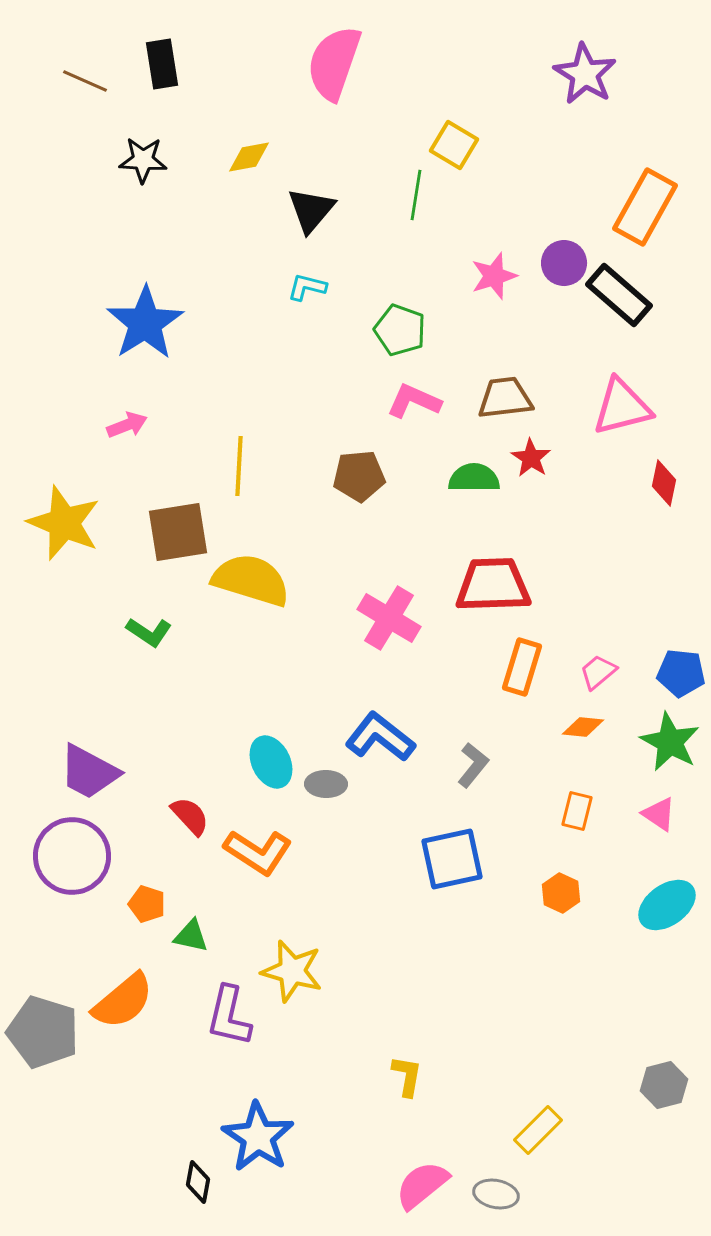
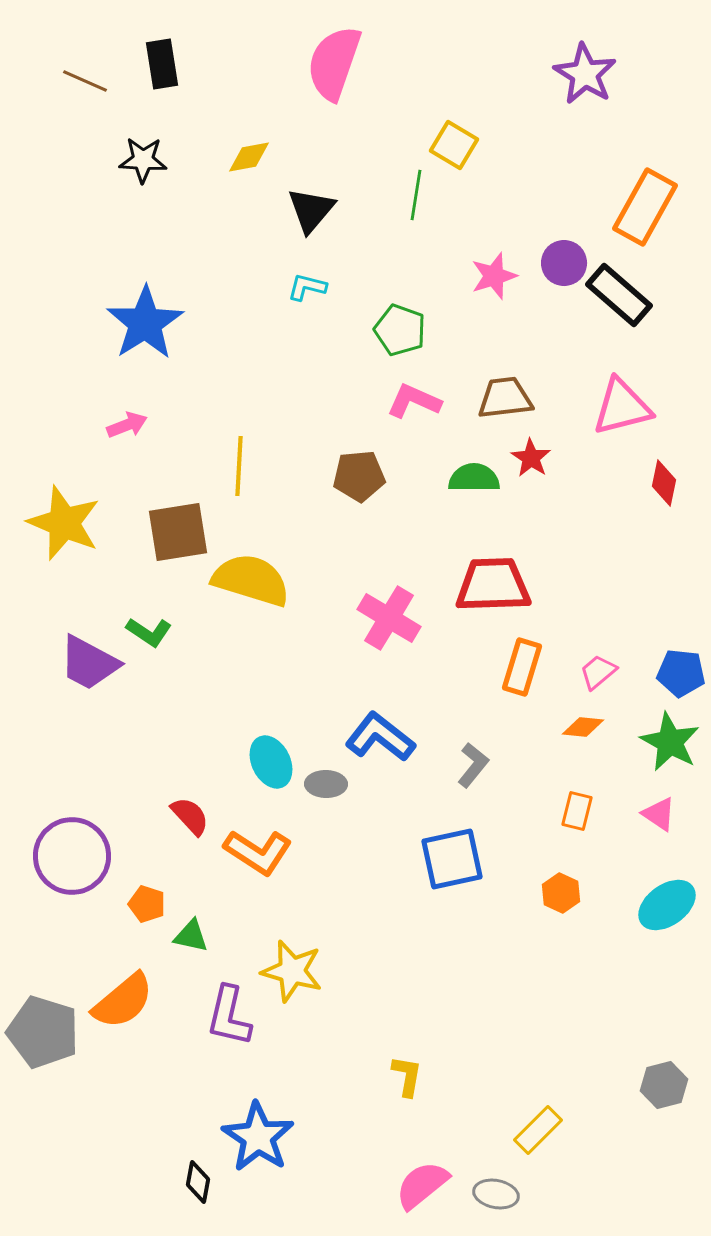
purple trapezoid at (89, 772): moved 109 px up
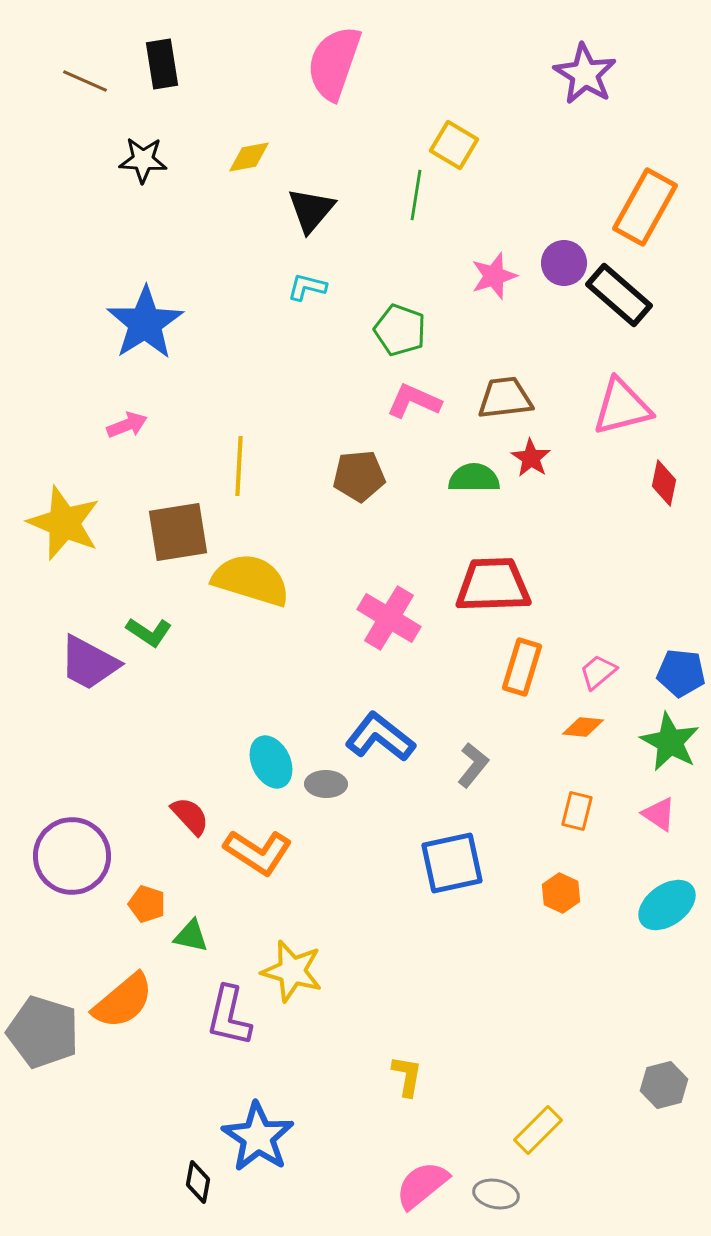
blue square at (452, 859): moved 4 px down
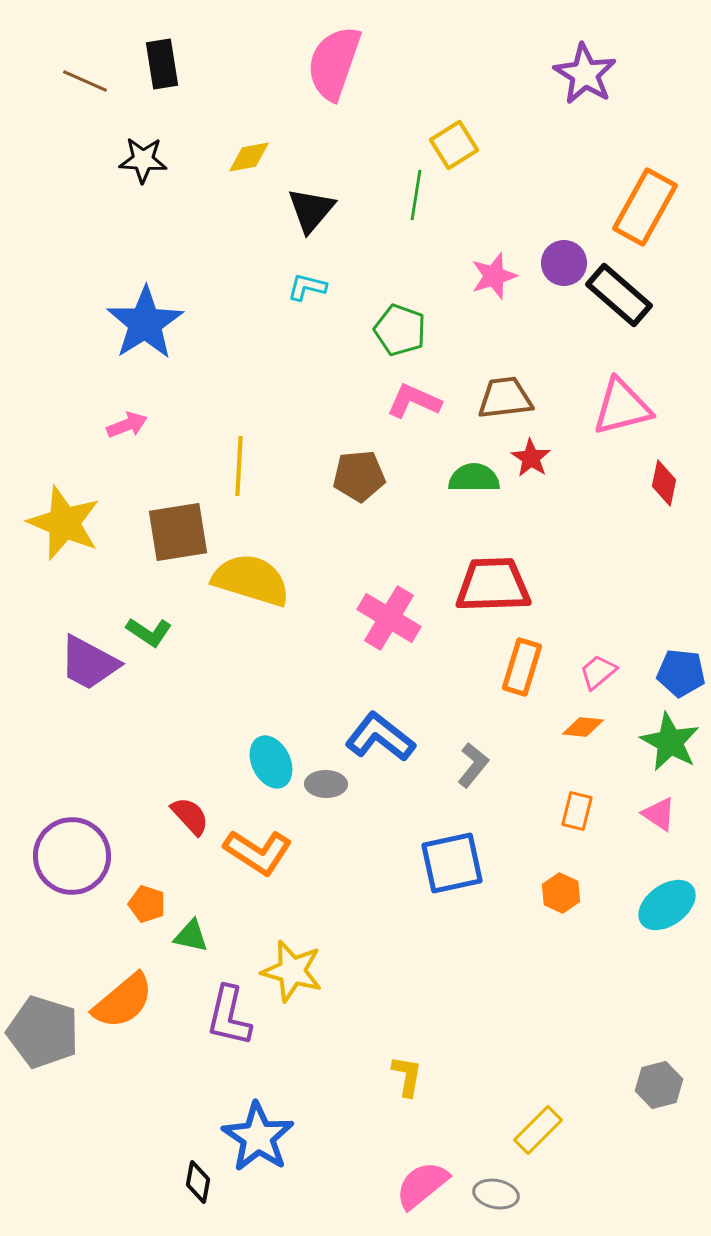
yellow square at (454, 145): rotated 27 degrees clockwise
gray hexagon at (664, 1085): moved 5 px left
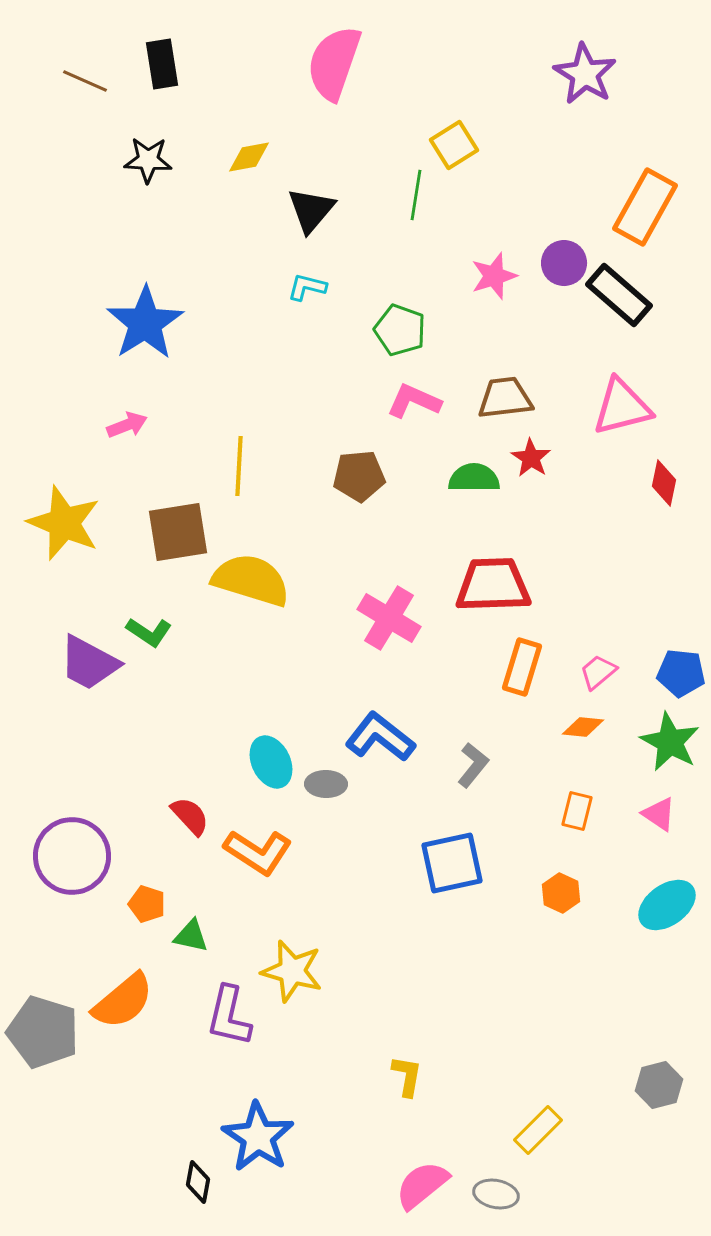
black star at (143, 160): moved 5 px right
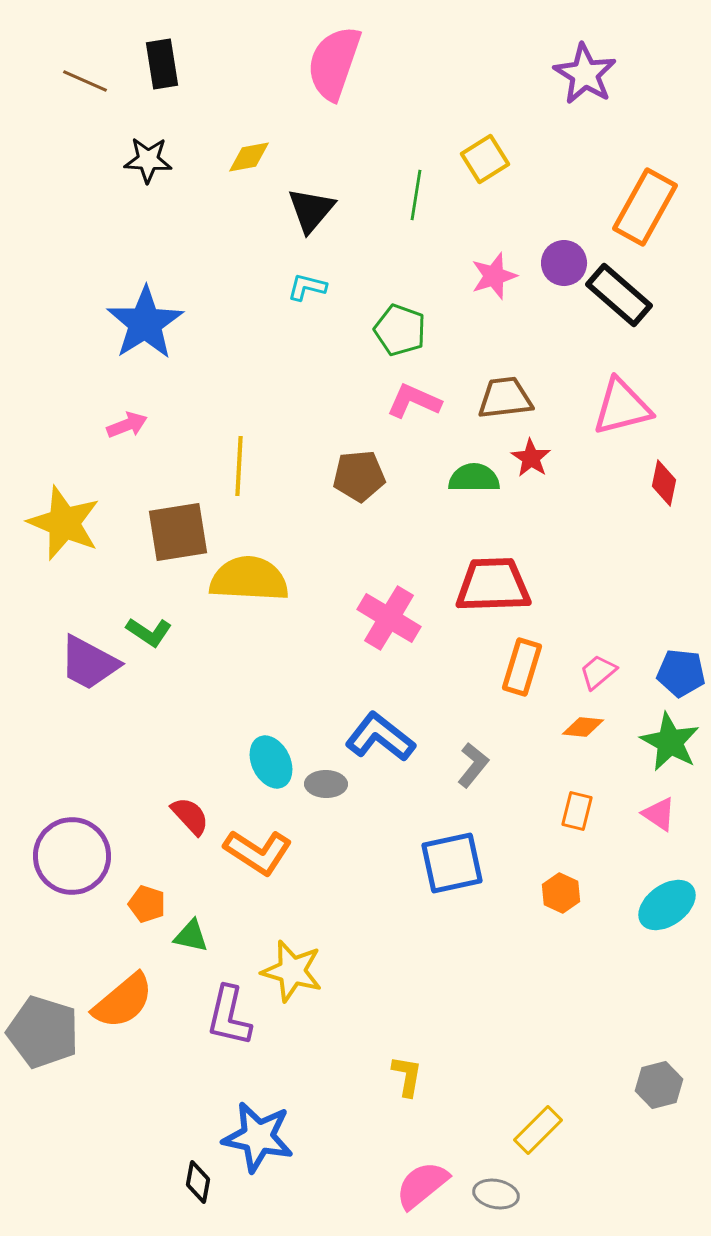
yellow square at (454, 145): moved 31 px right, 14 px down
yellow semicircle at (251, 580): moved 2 px left, 1 px up; rotated 14 degrees counterclockwise
blue star at (258, 1137): rotated 22 degrees counterclockwise
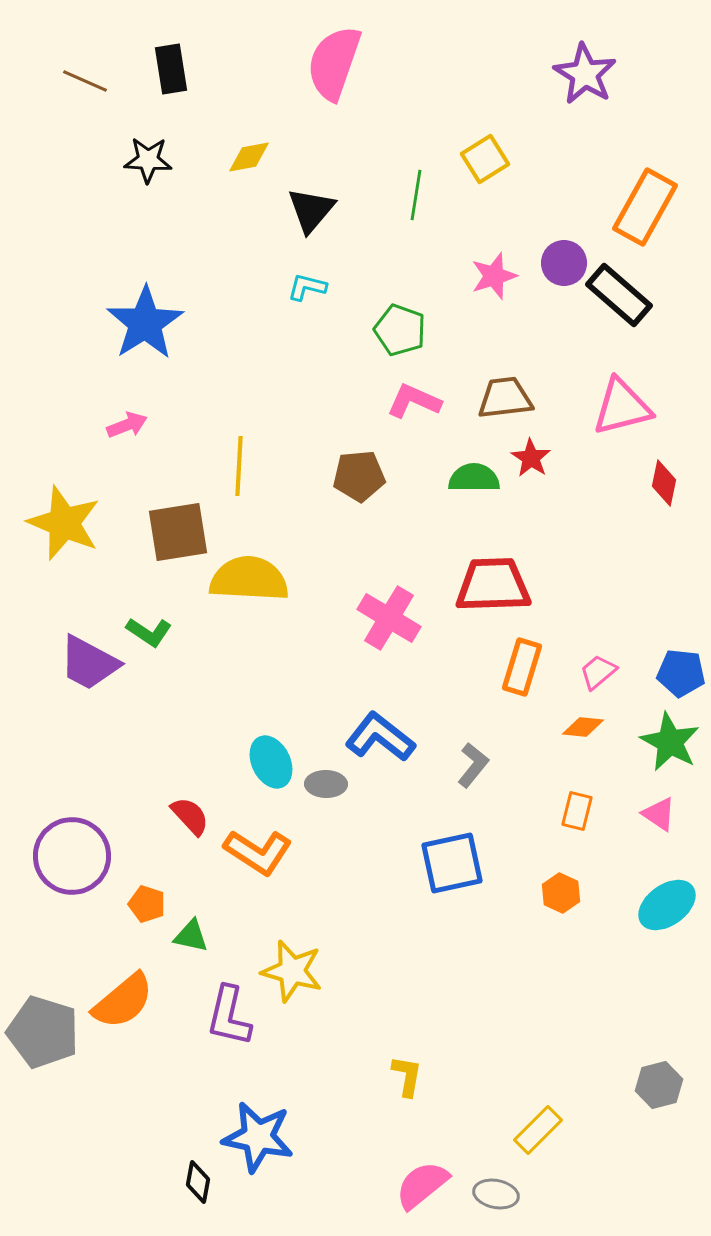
black rectangle at (162, 64): moved 9 px right, 5 px down
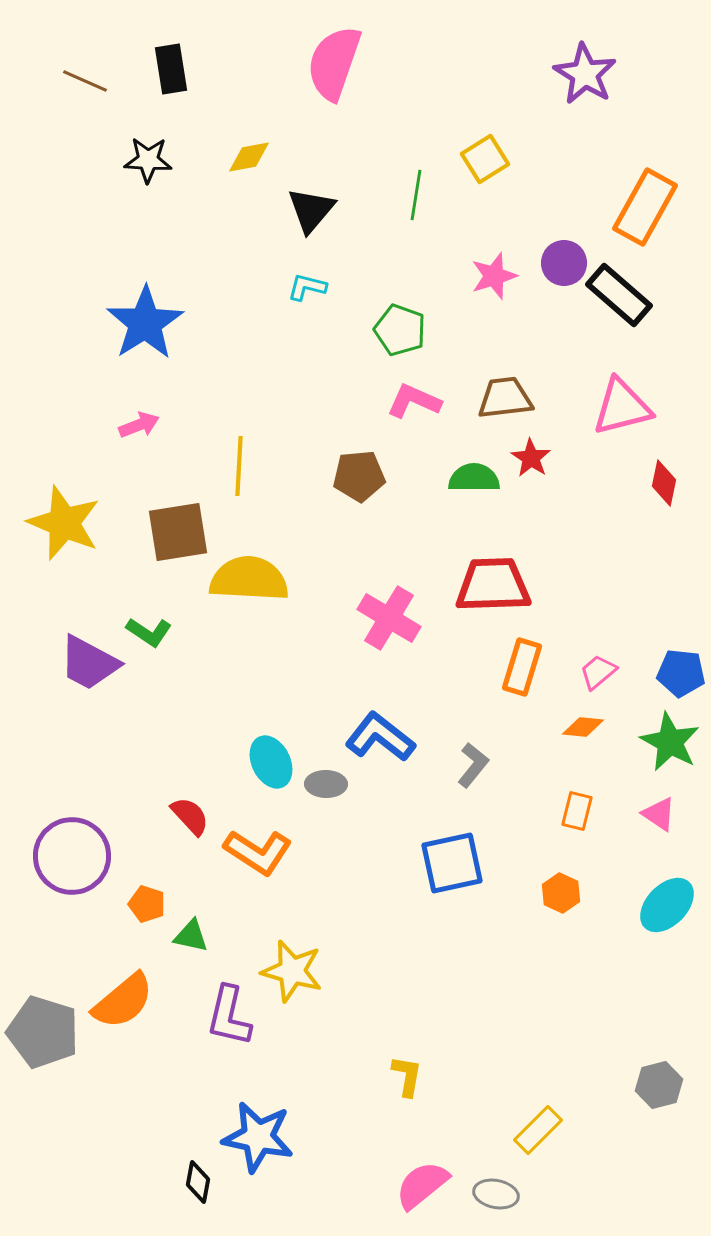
pink arrow at (127, 425): moved 12 px right
cyan ellipse at (667, 905): rotated 10 degrees counterclockwise
